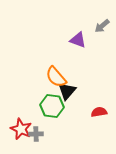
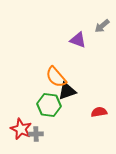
black triangle: rotated 30 degrees clockwise
green hexagon: moved 3 px left, 1 px up
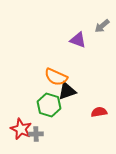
orange semicircle: rotated 25 degrees counterclockwise
green hexagon: rotated 10 degrees clockwise
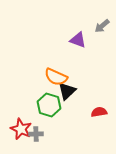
black triangle: rotated 24 degrees counterclockwise
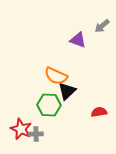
orange semicircle: moved 1 px up
green hexagon: rotated 15 degrees counterclockwise
